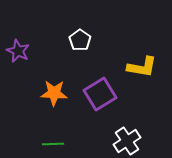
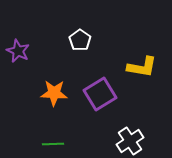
white cross: moved 3 px right
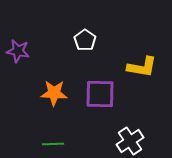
white pentagon: moved 5 px right
purple star: rotated 15 degrees counterclockwise
purple square: rotated 32 degrees clockwise
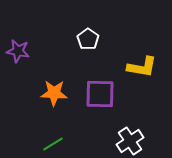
white pentagon: moved 3 px right, 1 px up
green line: rotated 30 degrees counterclockwise
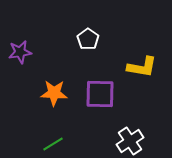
purple star: moved 2 px right, 1 px down; rotated 20 degrees counterclockwise
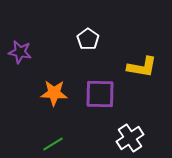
purple star: rotated 20 degrees clockwise
white cross: moved 3 px up
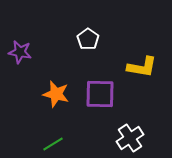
orange star: moved 2 px right, 1 px down; rotated 12 degrees clockwise
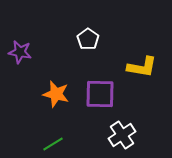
white cross: moved 8 px left, 3 px up
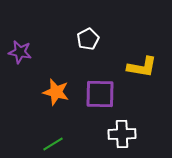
white pentagon: rotated 10 degrees clockwise
orange star: moved 2 px up
white cross: moved 1 px up; rotated 32 degrees clockwise
